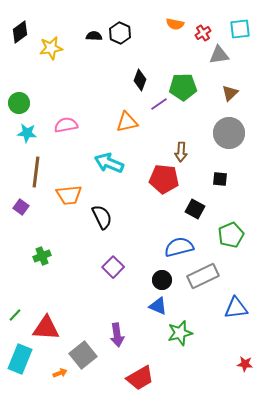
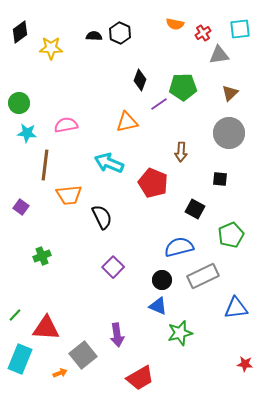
yellow star at (51, 48): rotated 10 degrees clockwise
brown line at (36, 172): moved 9 px right, 7 px up
red pentagon at (164, 179): moved 11 px left, 4 px down; rotated 16 degrees clockwise
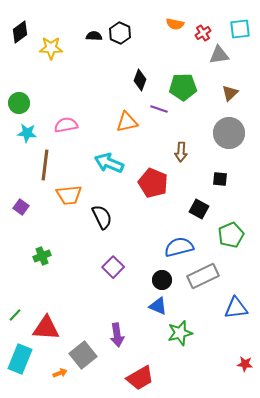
purple line at (159, 104): moved 5 px down; rotated 54 degrees clockwise
black square at (195, 209): moved 4 px right
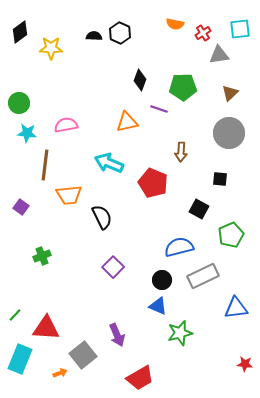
purple arrow at (117, 335): rotated 15 degrees counterclockwise
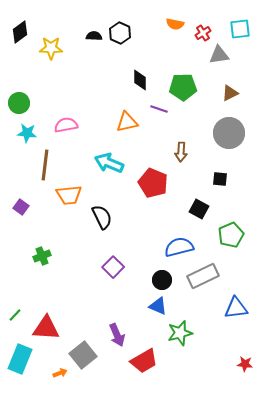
black diamond at (140, 80): rotated 20 degrees counterclockwise
brown triangle at (230, 93): rotated 18 degrees clockwise
red trapezoid at (140, 378): moved 4 px right, 17 px up
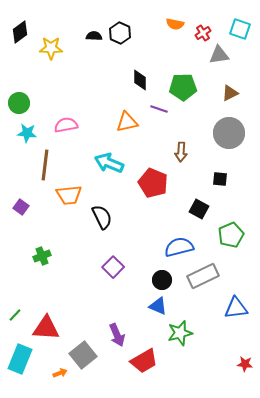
cyan square at (240, 29): rotated 25 degrees clockwise
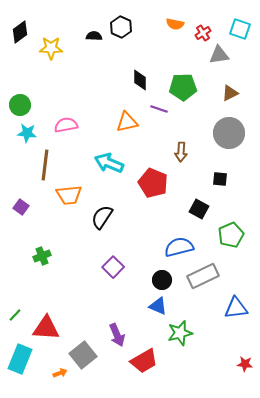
black hexagon at (120, 33): moved 1 px right, 6 px up
green circle at (19, 103): moved 1 px right, 2 px down
black semicircle at (102, 217): rotated 120 degrees counterclockwise
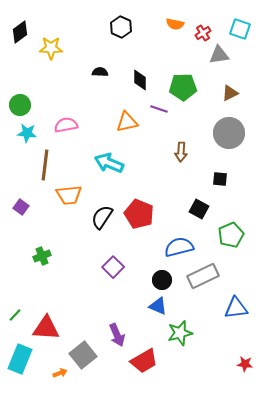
black semicircle at (94, 36): moved 6 px right, 36 px down
red pentagon at (153, 183): moved 14 px left, 31 px down
